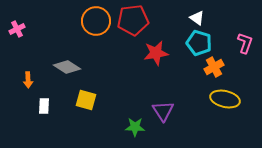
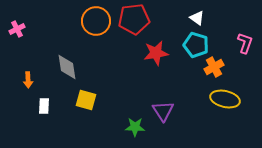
red pentagon: moved 1 px right, 1 px up
cyan pentagon: moved 3 px left, 2 px down
gray diamond: rotated 48 degrees clockwise
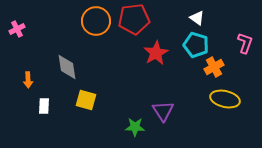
red star: rotated 20 degrees counterclockwise
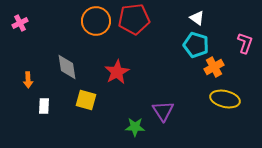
pink cross: moved 3 px right, 6 px up
red star: moved 39 px left, 19 px down
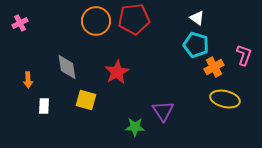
pink L-shape: moved 1 px left, 12 px down
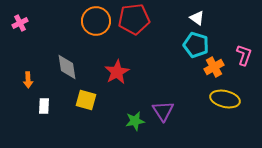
green star: moved 6 px up; rotated 12 degrees counterclockwise
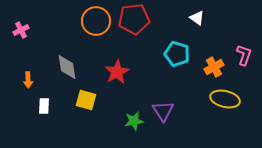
pink cross: moved 1 px right, 7 px down
cyan pentagon: moved 19 px left, 9 px down
green star: moved 1 px left
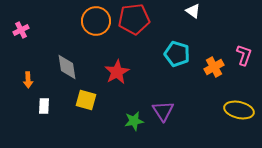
white triangle: moved 4 px left, 7 px up
yellow ellipse: moved 14 px right, 11 px down
